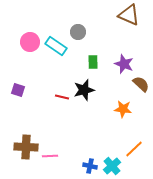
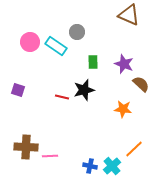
gray circle: moved 1 px left
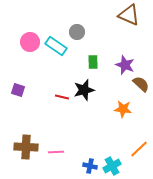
purple star: moved 1 px right, 1 px down
orange line: moved 5 px right
pink line: moved 6 px right, 4 px up
cyan cross: rotated 12 degrees clockwise
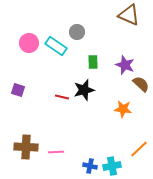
pink circle: moved 1 px left, 1 px down
cyan cross: rotated 18 degrees clockwise
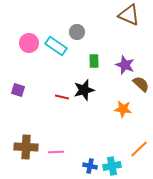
green rectangle: moved 1 px right, 1 px up
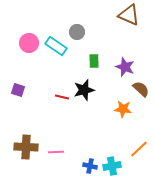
purple star: moved 2 px down
brown semicircle: moved 5 px down
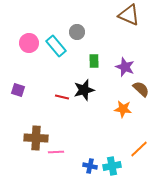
cyan rectangle: rotated 15 degrees clockwise
brown cross: moved 10 px right, 9 px up
